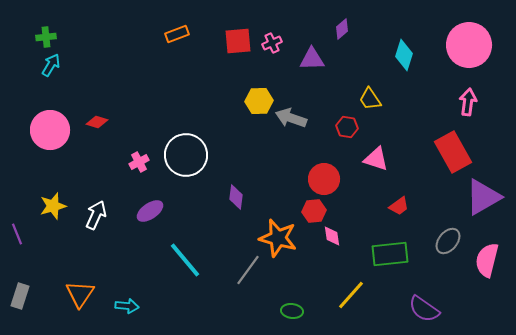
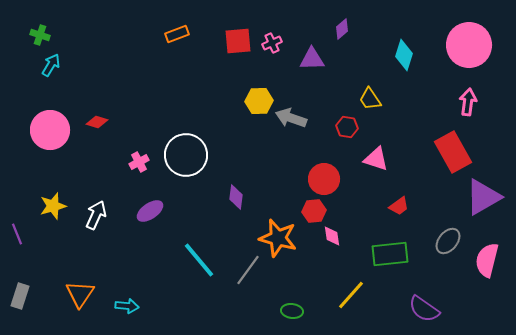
green cross at (46, 37): moved 6 px left, 2 px up; rotated 24 degrees clockwise
cyan line at (185, 260): moved 14 px right
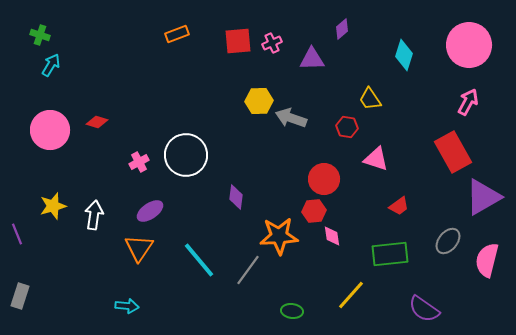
pink arrow at (468, 102): rotated 20 degrees clockwise
white arrow at (96, 215): moved 2 px left; rotated 16 degrees counterclockwise
orange star at (278, 238): moved 1 px right, 2 px up; rotated 18 degrees counterclockwise
orange triangle at (80, 294): moved 59 px right, 46 px up
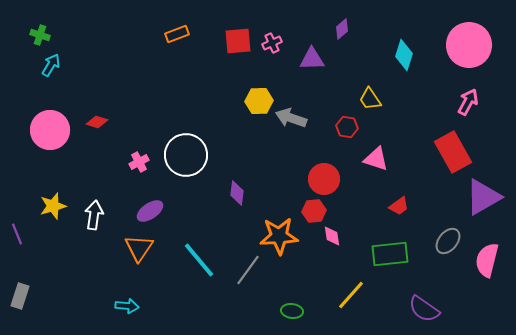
purple diamond at (236, 197): moved 1 px right, 4 px up
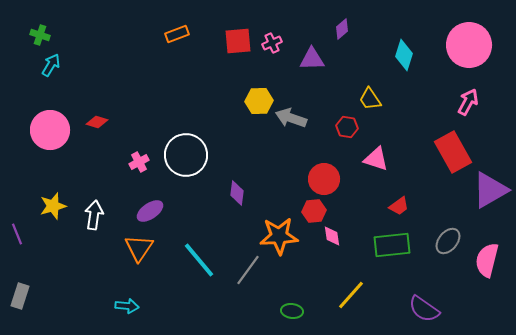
purple triangle at (483, 197): moved 7 px right, 7 px up
green rectangle at (390, 254): moved 2 px right, 9 px up
